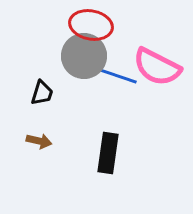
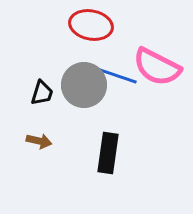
gray circle: moved 29 px down
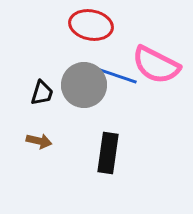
pink semicircle: moved 1 px left, 2 px up
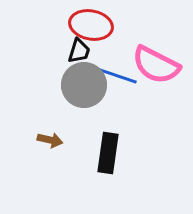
black trapezoid: moved 37 px right, 42 px up
brown arrow: moved 11 px right, 1 px up
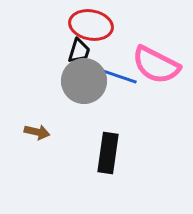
gray circle: moved 4 px up
brown arrow: moved 13 px left, 8 px up
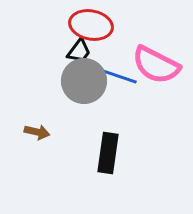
black trapezoid: rotated 20 degrees clockwise
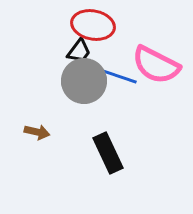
red ellipse: moved 2 px right
black rectangle: rotated 33 degrees counterclockwise
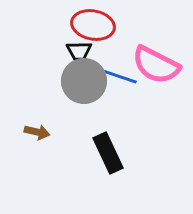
black trapezoid: rotated 52 degrees clockwise
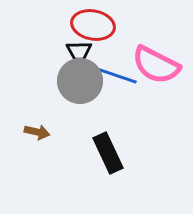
gray circle: moved 4 px left
